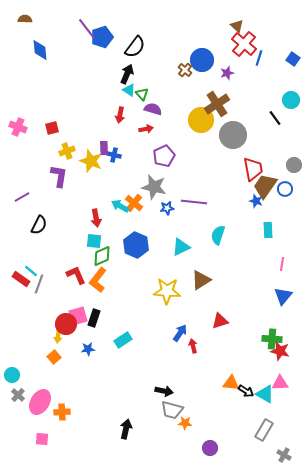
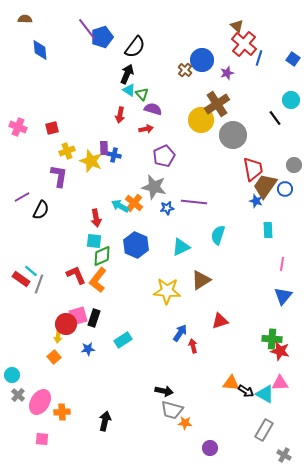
black semicircle at (39, 225): moved 2 px right, 15 px up
black arrow at (126, 429): moved 21 px left, 8 px up
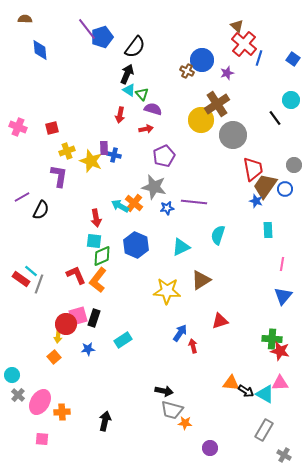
brown cross at (185, 70): moved 2 px right, 1 px down; rotated 16 degrees counterclockwise
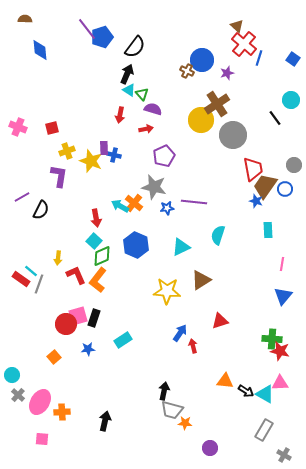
cyan square at (94, 241): rotated 35 degrees clockwise
yellow arrow at (58, 336): moved 78 px up
orange triangle at (231, 383): moved 6 px left, 2 px up
black arrow at (164, 391): rotated 90 degrees counterclockwise
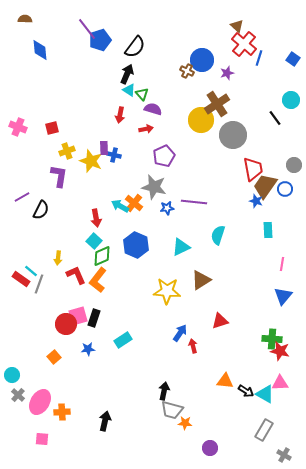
blue pentagon at (102, 37): moved 2 px left, 3 px down
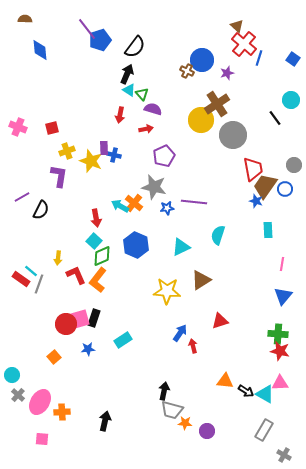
pink square at (78, 316): moved 2 px right, 3 px down
green cross at (272, 339): moved 6 px right, 5 px up
purple circle at (210, 448): moved 3 px left, 17 px up
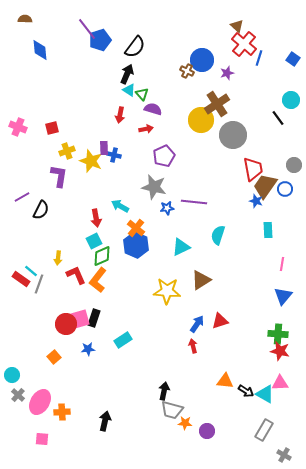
black line at (275, 118): moved 3 px right
orange cross at (134, 203): moved 2 px right, 25 px down
cyan square at (94, 241): rotated 21 degrees clockwise
blue arrow at (180, 333): moved 17 px right, 9 px up
